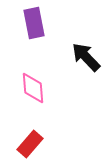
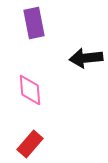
black arrow: moved 1 px down; rotated 52 degrees counterclockwise
pink diamond: moved 3 px left, 2 px down
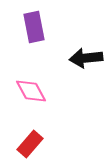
purple rectangle: moved 4 px down
pink diamond: moved 1 px right, 1 px down; rotated 24 degrees counterclockwise
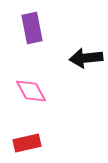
purple rectangle: moved 2 px left, 1 px down
red rectangle: moved 3 px left, 1 px up; rotated 36 degrees clockwise
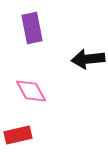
black arrow: moved 2 px right, 1 px down
red rectangle: moved 9 px left, 8 px up
